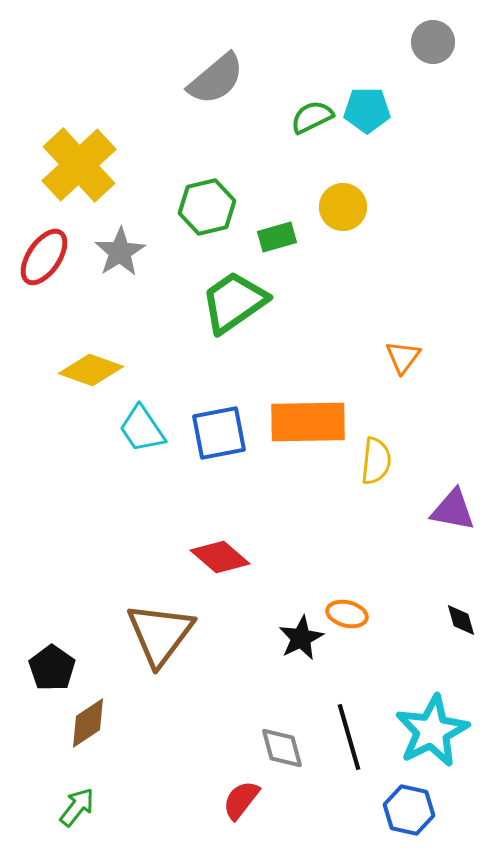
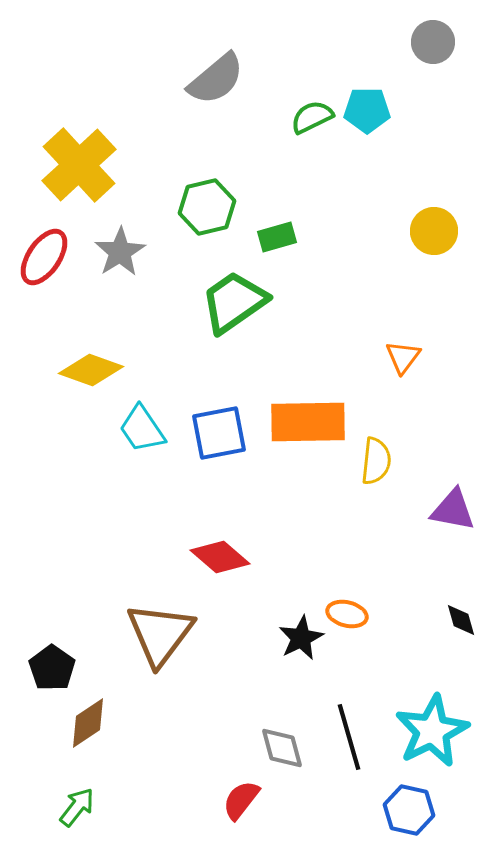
yellow circle: moved 91 px right, 24 px down
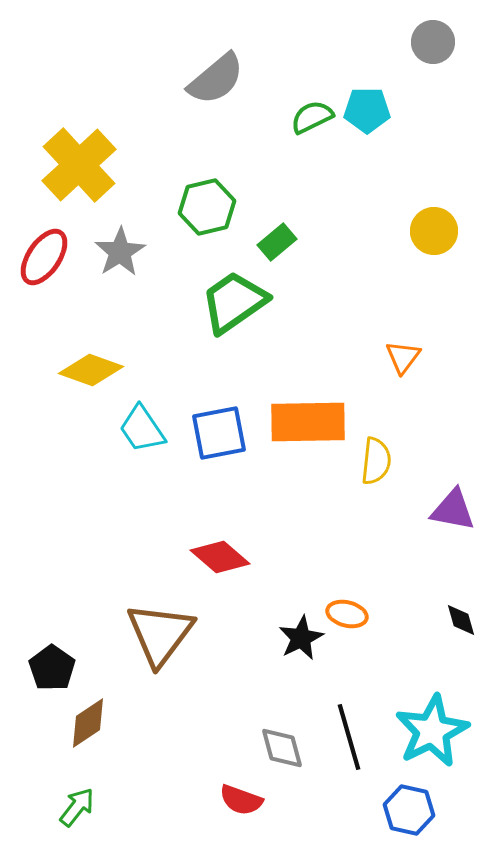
green rectangle: moved 5 px down; rotated 24 degrees counterclockwise
red semicircle: rotated 108 degrees counterclockwise
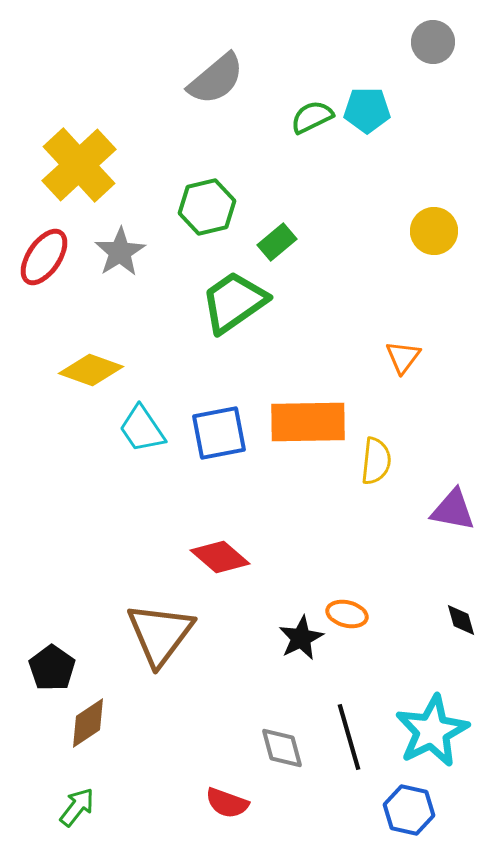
red semicircle: moved 14 px left, 3 px down
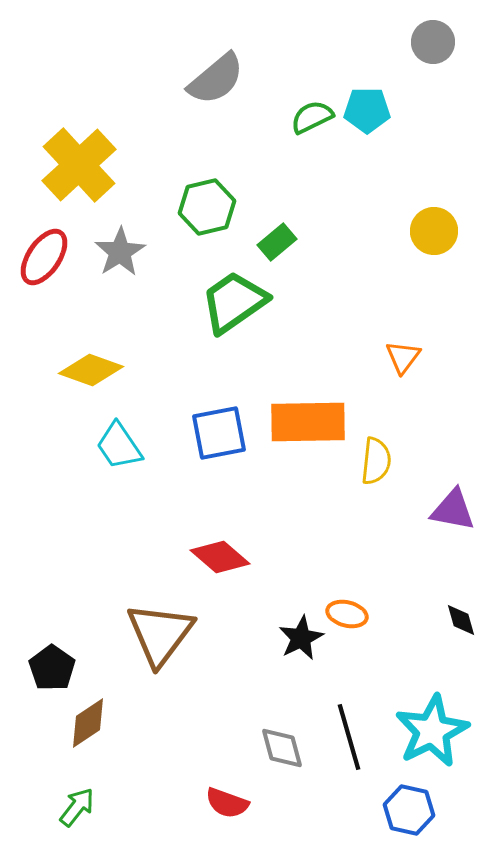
cyan trapezoid: moved 23 px left, 17 px down
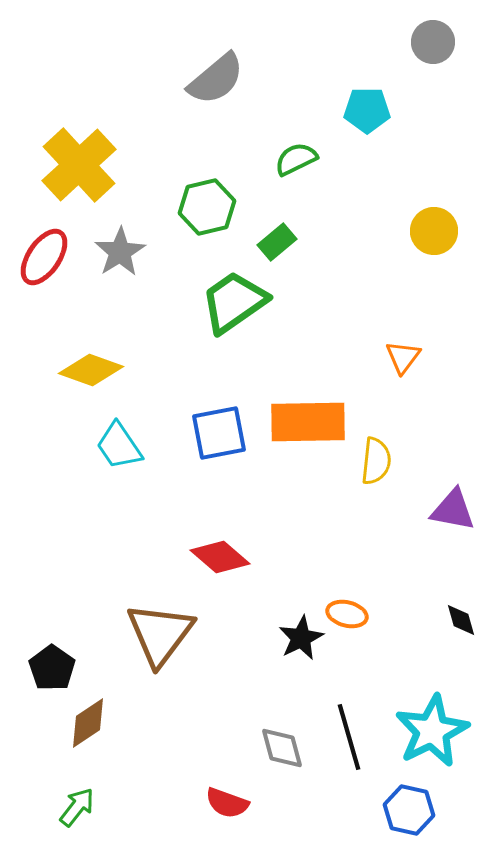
green semicircle: moved 16 px left, 42 px down
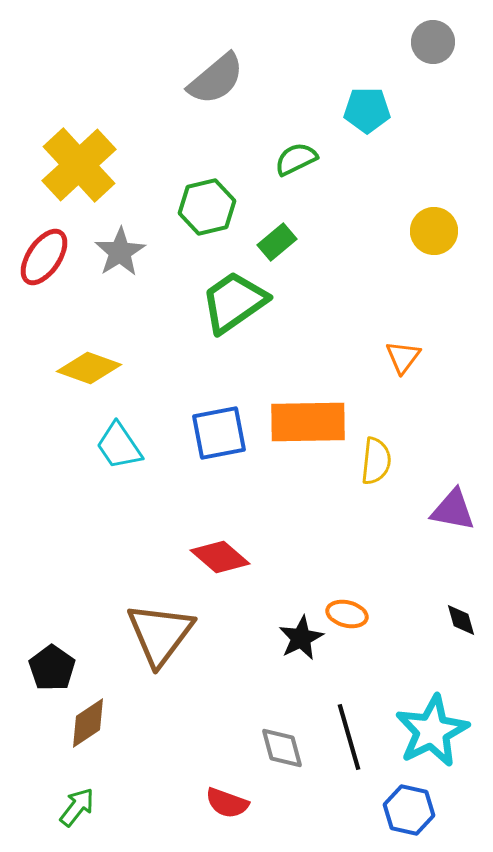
yellow diamond: moved 2 px left, 2 px up
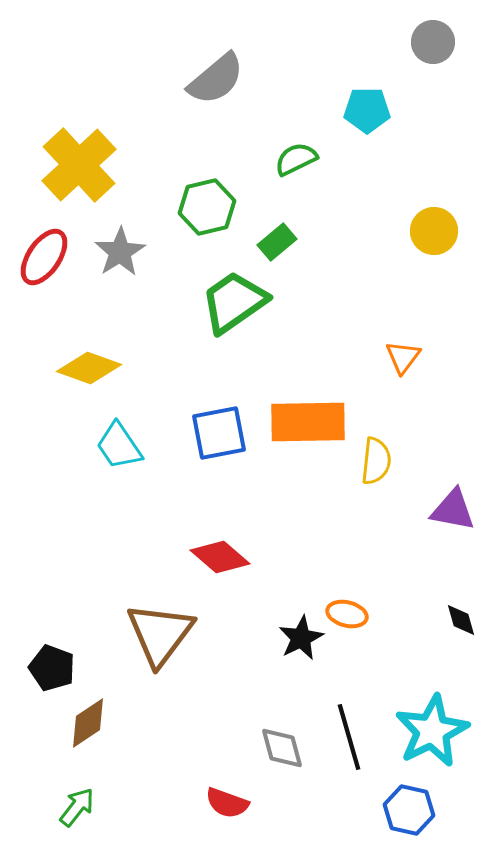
black pentagon: rotated 15 degrees counterclockwise
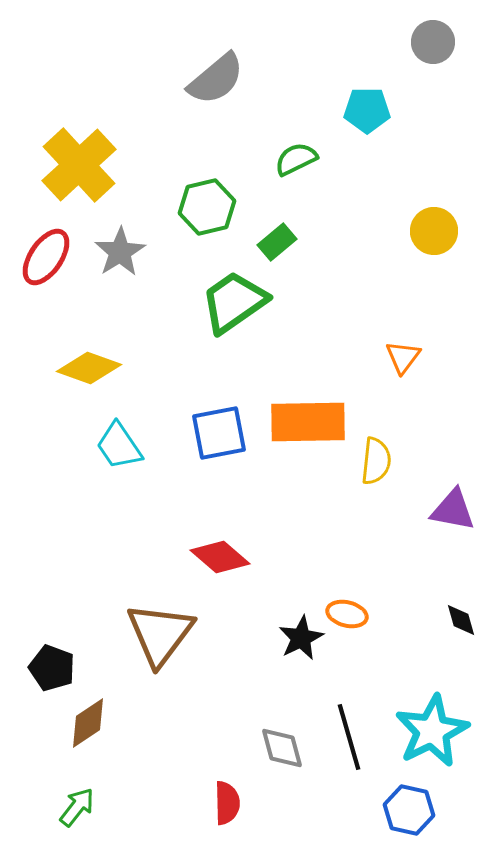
red ellipse: moved 2 px right
red semicircle: rotated 111 degrees counterclockwise
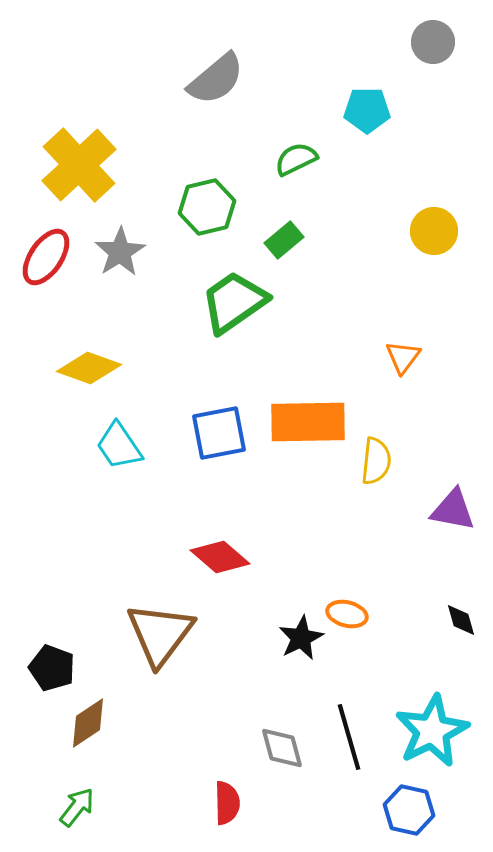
green rectangle: moved 7 px right, 2 px up
